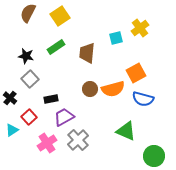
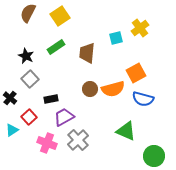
black star: rotated 14 degrees clockwise
pink cross: rotated 36 degrees counterclockwise
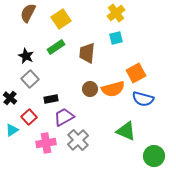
yellow square: moved 1 px right, 3 px down
yellow cross: moved 24 px left, 15 px up
pink cross: moved 1 px left; rotated 30 degrees counterclockwise
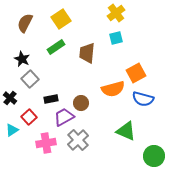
brown semicircle: moved 3 px left, 10 px down
black star: moved 4 px left, 3 px down
brown circle: moved 9 px left, 14 px down
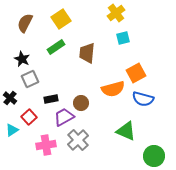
cyan square: moved 7 px right
gray square: rotated 18 degrees clockwise
pink cross: moved 2 px down
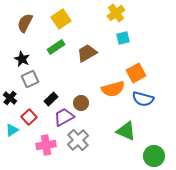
brown trapezoid: rotated 55 degrees clockwise
black rectangle: rotated 32 degrees counterclockwise
